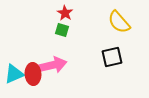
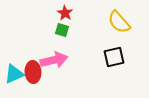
black square: moved 2 px right
pink arrow: moved 1 px right, 5 px up
red ellipse: moved 2 px up
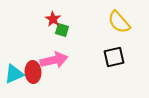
red star: moved 12 px left, 6 px down
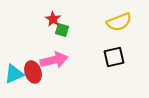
yellow semicircle: rotated 70 degrees counterclockwise
red ellipse: rotated 15 degrees counterclockwise
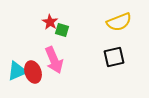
red star: moved 3 px left, 3 px down
pink arrow: rotated 80 degrees clockwise
cyan triangle: moved 3 px right, 3 px up
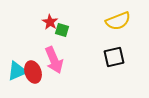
yellow semicircle: moved 1 px left, 1 px up
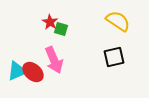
yellow semicircle: rotated 125 degrees counterclockwise
green square: moved 1 px left, 1 px up
red ellipse: rotated 30 degrees counterclockwise
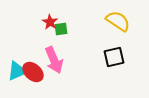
green square: rotated 24 degrees counterclockwise
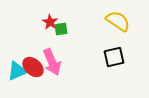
pink arrow: moved 2 px left, 2 px down
red ellipse: moved 5 px up
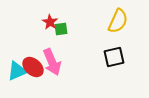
yellow semicircle: rotated 80 degrees clockwise
